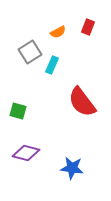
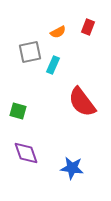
gray square: rotated 20 degrees clockwise
cyan rectangle: moved 1 px right
purple diamond: rotated 56 degrees clockwise
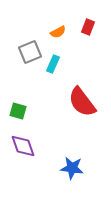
gray square: rotated 10 degrees counterclockwise
cyan rectangle: moved 1 px up
purple diamond: moved 3 px left, 7 px up
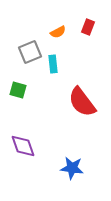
cyan rectangle: rotated 30 degrees counterclockwise
green square: moved 21 px up
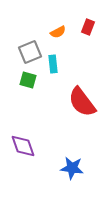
green square: moved 10 px right, 10 px up
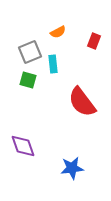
red rectangle: moved 6 px right, 14 px down
blue star: rotated 15 degrees counterclockwise
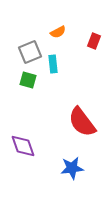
red semicircle: moved 20 px down
